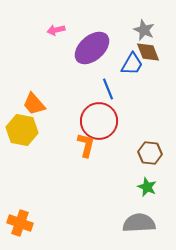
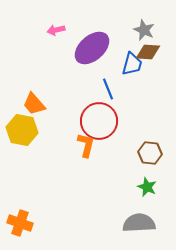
brown diamond: rotated 65 degrees counterclockwise
blue trapezoid: rotated 15 degrees counterclockwise
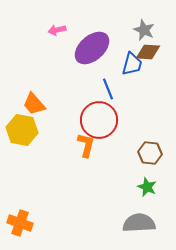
pink arrow: moved 1 px right
red circle: moved 1 px up
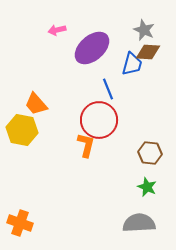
orange trapezoid: moved 2 px right
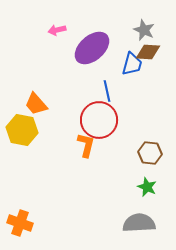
blue line: moved 1 px left, 2 px down; rotated 10 degrees clockwise
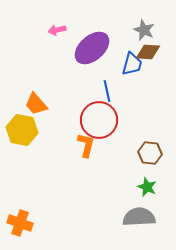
gray semicircle: moved 6 px up
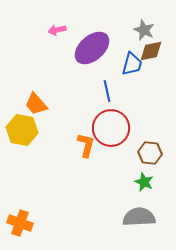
brown diamond: moved 3 px right, 1 px up; rotated 15 degrees counterclockwise
red circle: moved 12 px right, 8 px down
green star: moved 3 px left, 5 px up
